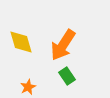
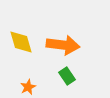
orange arrow: rotated 116 degrees counterclockwise
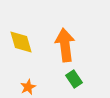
orange arrow: moved 2 px right; rotated 104 degrees counterclockwise
green rectangle: moved 7 px right, 3 px down
